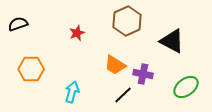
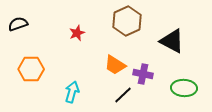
green ellipse: moved 2 px left, 1 px down; rotated 40 degrees clockwise
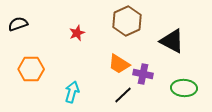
orange trapezoid: moved 4 px right, 1 px up
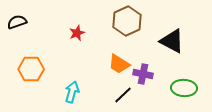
black semicircle: moved 1 px left, 2 px up
